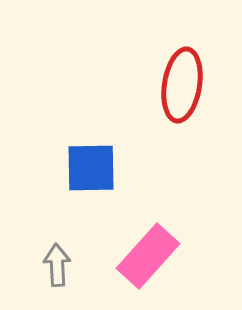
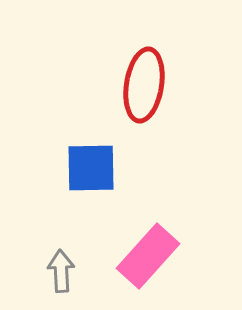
red ellipse: moved 38 px left
gray arrow: moved 4 px right, 6 px down
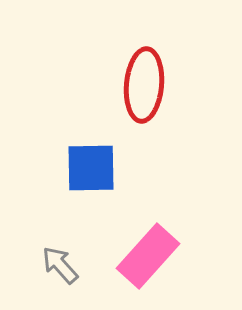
red ellipse: rotated 4 degrees counterclockwise
gray arrow: moved 1 px left, 6 px up; rotated 39 degrees counterclockwise
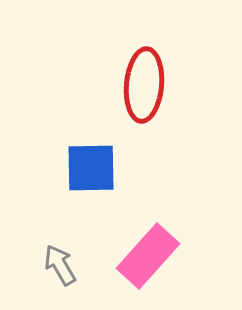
gray arrow: rotated 12 degrees clockwise
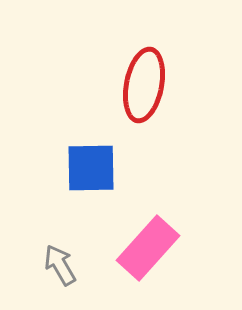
red ellipse: rotated 6 degrees clockwise
pink rectangle: moved 8 px up
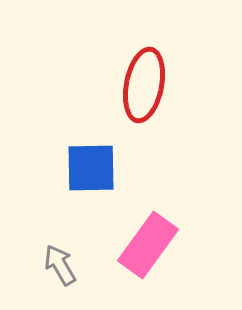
pink rectangle: moved 3 px up; rotated 6 degrees counterclockwise
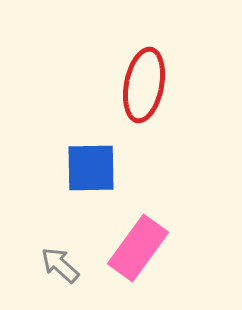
pink rectangle: moved 10 px left, 3 px down
gray arrow: rotated 18 degrees counterclockwise
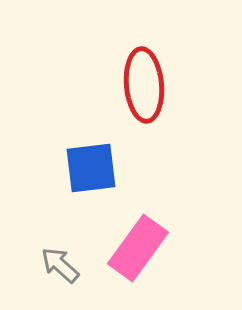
red ellipse: rotated 16 degrees counterclockwise
blue square: rotated 6 degrees counterclockwise
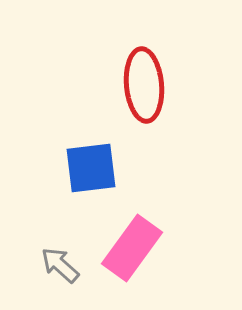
pink rectangle: moved 6 px left
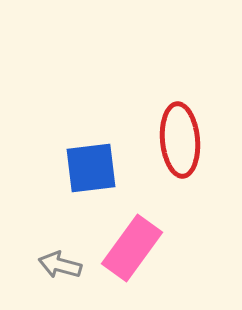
red ellipse: moved 36 px right, 55 px down
gray arrow: rotated 27 degrees counterclockwise
